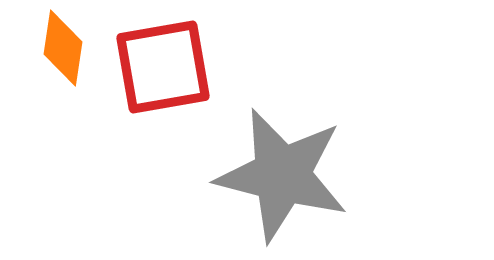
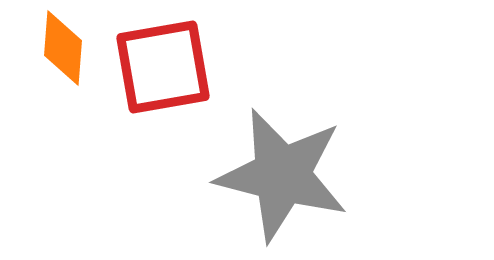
orange diamond: rotated 4 degrees counterclockwise
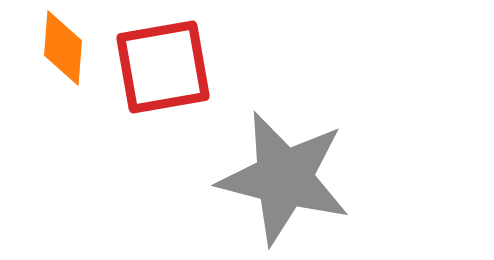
gray star: moved 2 px right, 3 px down
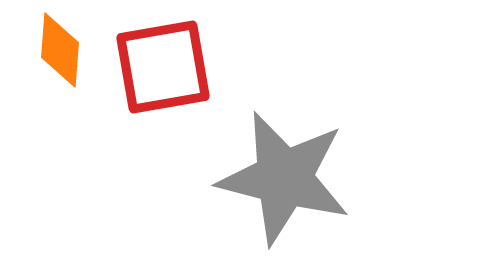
orange diamond: moved 3 px left, 2 px down
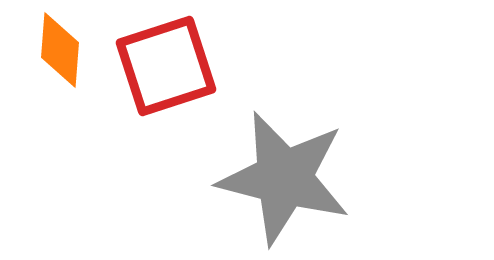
red square: moved 3 px right, 1 px up; rotated 8 degrees counterclockwise
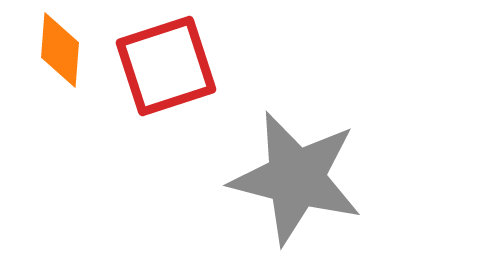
gray star: moved 12 px right
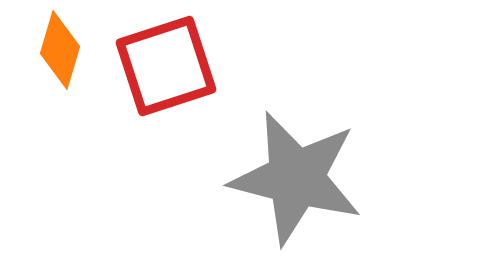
orange diamond: rotated 12 degrees clockwise
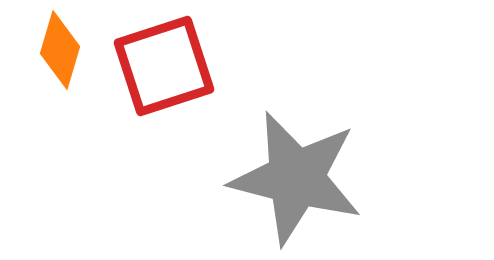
red square: moved 2 px left
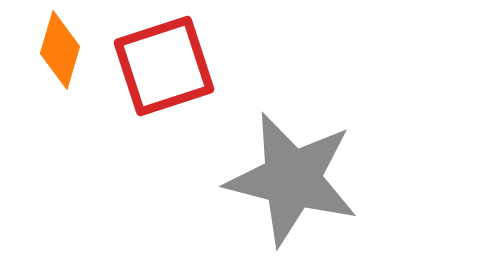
gray star: moved 4 px left, 1 px down
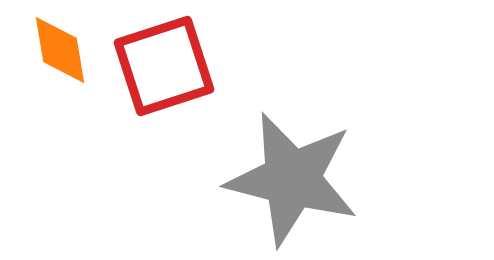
orange diamond: rotated 26 degrees counterclockwise
